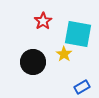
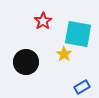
black circle: moved 7 px left
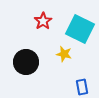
cyan square: moved 2 px right, 5 px up; rotated 16 degrees clockwise
yellow star: rotated 21 degrees counterclockwise
blue rectangle: rotated 70 degrees counterclockwise
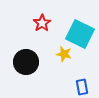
red star: moved 1 px left, 2 px down
cyan square: moved 5 px down
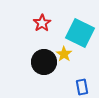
cyan square: moved 1 px up
yellow star: rotated 21 degrees clockwise
black circle: moved 18 px right
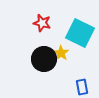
red star: rotated 24 degrees counterclockwise
yellow star: moved 3 px left, 1 px up
black circle: moved 3 px up
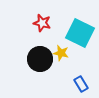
yellow star: rotated 21 degrees counterclockwise
black circle: moved 4 px left
blue rectangle: moved 1 px left, 3 px up; rotated 21 degrees counterclockwise
